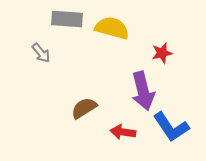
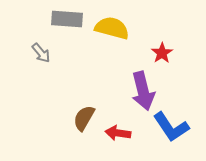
red star: rotated 20 degrees counterclockwise
brown semicircle: moved 10 px down; rotated 28 degrees counterclockwise
red arrow: moved 5 px left, 1 px down
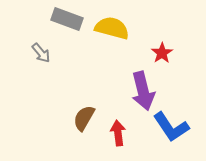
gray rectangle: rotated 16 degrees clockwise
red arrow: rotated 75 degrees clockwise
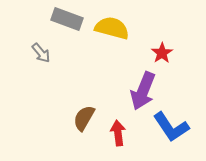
purple arrow: rotated 36 degrees clockwise
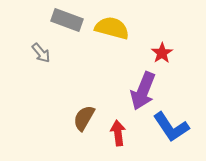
gray rectangle: moved 1 px down
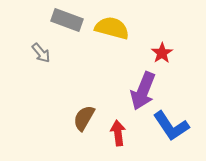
blue L-shape: moved 1 px up
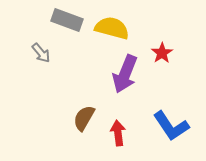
purple arrow: moved 18 px left, 17 px up
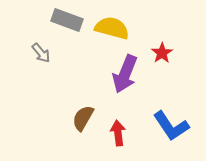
brown semicircle: moved 1 px left
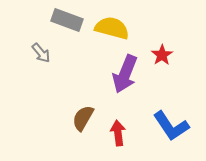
red star: moved 2 px down
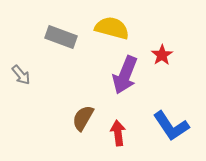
gray rectangle: moved 6 px left, 17 px down
gray arrow: moved 20 px left, 22 px down
purple arrow: moved 1 px down
